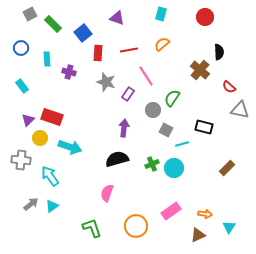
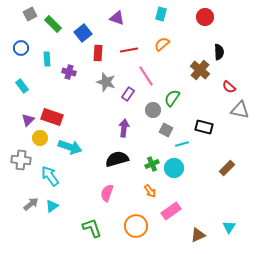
orange arrow at (205, 214): moved 55 px left, 23 px up; rotated 48 degrees clockwise
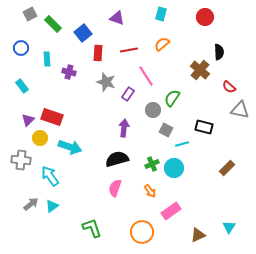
pink semicircle at (107, 193): moved 8 px right, 5 px up
orange circle at (136, 226): moved 6 px right, 6 px down
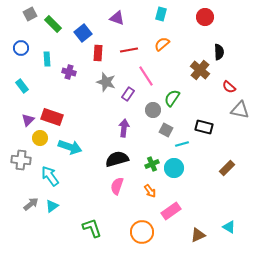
pink semicircle at (115, 188): moved 2 px right, 2 px up
cyan triangle at (229, 227): rotated 32 degrees counterclockwise
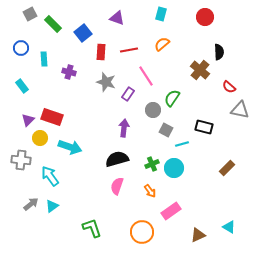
red rectangle at (98, 53): moved 3 px right, 1 px up
cyan rectangle at (47, 59): moved 3 px left
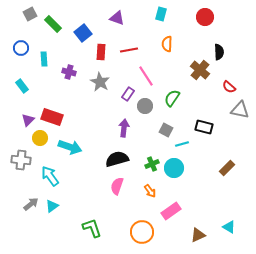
orange semicircle at (162, 44): moved 5 px right; rotated 49 degrees counterclockwise
gray star at (106, 82): moved 6 px left; rotated 12 degrees clockwise
gray circle at (153, 110): moved 8 px left, 4 px up
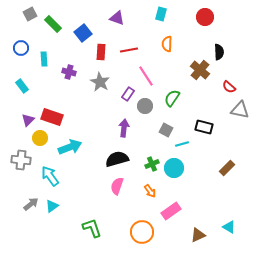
cyan arrow at (70, 147): rotated 40 degrees counterclockwise
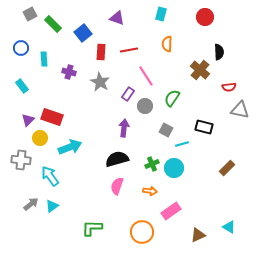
red semicircle at (229, 87): rotated 48 degrees counterclockwise
orange arrow at (150, 191): rotated 48 degrees counterclockwise
green L-shape at (92, 228): rotated 70 degrees counterclockwise
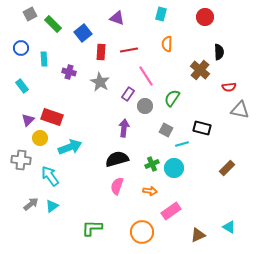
black rectangle at (204, 127): moved 2 px left, 1 px down
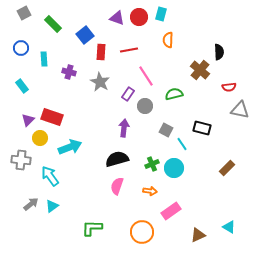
gray square at (30, 14): moved 6 px left, 1 px up
red circle at (205, 17): moved 66 px left
blue square at (83, 33): moved 2 px right, 2 px down
orange semicircle at (167, 44): moved 1 px right, 4 px up
green semicircle at (172, 98): moved 2 px right, 4 px up; rotated 42 degrees clockwise
cyan line at (182, 144): rotated 72 degrees clockwise
